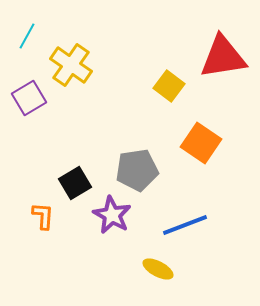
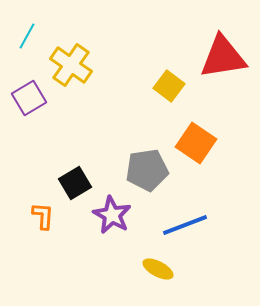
orange square: moved 5 px left
gray pentagon: moved 10 px right
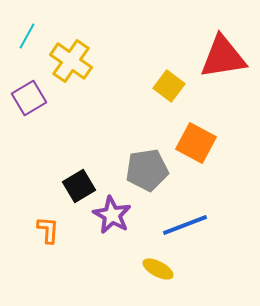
yellow cross: moved 4 px up
orange square: rotated 6 degrees counterclockwise
black square: moved 4 px right, 3 px down
orange L-shape: moved 5 px right, 14 px down
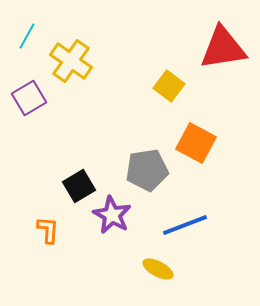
red triangle: moved 9 px up
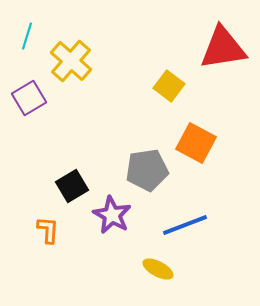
cyan line: rotated 12 degrees counterclockwise
yellow cross: rotated 6 degrees clockwise
black square: moved 7 px left
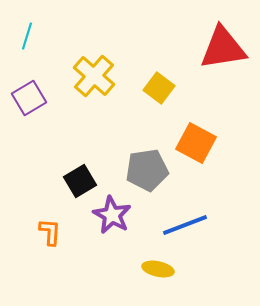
yellow cross: moved 23 px right, 15 px down
yellow square: moved 10 px left, 2 px down
black square: moved 8 px right, 5 px up
orange L-shape: moved 2 px right, 2 px down
yellow ellipse: rotated 16 degrees counterclockwise
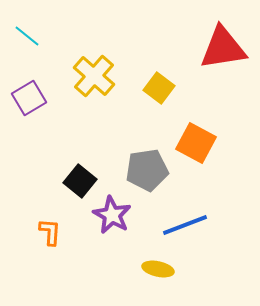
cyan line: rotated 68 degrees counterclockwise
black square: rotated 20 degrees counterclockwise
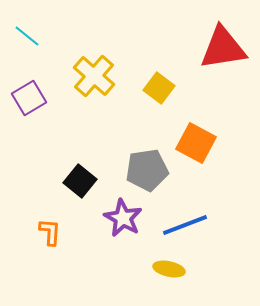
purple star: moved 11 px right, 3 px down
yellow ellipse: moved 11 px right
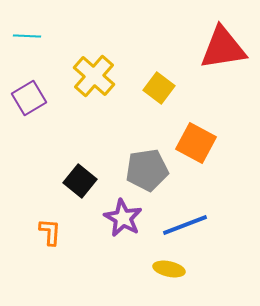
cyan line: rotated 36 degrees counterclockwise
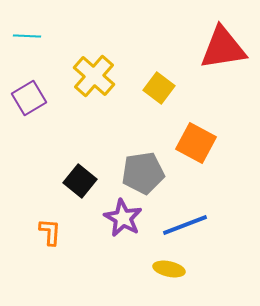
gray pentagon: moved 4 px left, 3 px down
